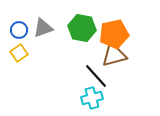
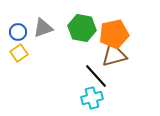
blue circle: moved 1 px left, 2 px down
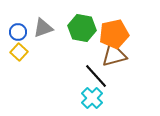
yellow square: moved 1 px up; rotated 12 degrees counterclockwise
cyan cross: rotated 30 degrees counterclockwise
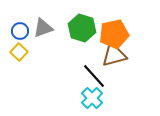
green hexagon: rotated 8 degrees clockwise
blue circle: moved 2 px right, 1 px up
black line: moved 2 px left
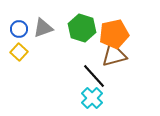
blue circle: moved 1 px left, 2 px up
